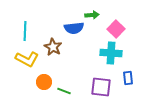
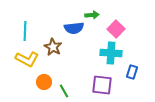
blue rectangle: moved 4 px right, 6 px up; rotated 24 degrees clockwise
purple square: moved 1 px right, 2 px up
green line: rotated 40 degrees clockwise
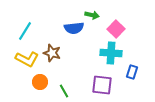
green arrow: rotated 16 degrees clockwise
cyan line: rotated 30 degrees clockwise
brown star: moved 1 px left, 6 px down; rotated 12 degrees counterclockwise
orange circle: moved 4 px left
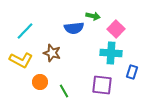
green arrow: moved 1 px right, 1 px down
cyan line: rotated 12 degrees clockwise
yellow L-shape: moved 6 px left, 1 px down
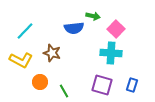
blue rectangle: moved 13 px down
purple square: rotated 10 degrees clockwise
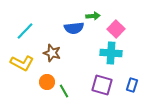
green arrow: rotated 16 degrees counterclockwise
yellow L-shape: moved 1 px right, 3 px down
orange circle: moved 7 px right
